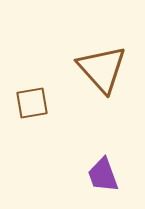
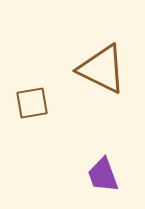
brown triangle: rotated 22 degrees counterclockwise
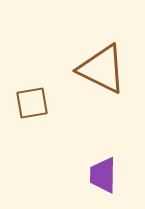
purple trapezoid: rotated 21 degrees clockwise
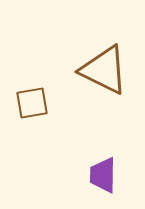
brown triangle: moved 2 px right, 1 px down
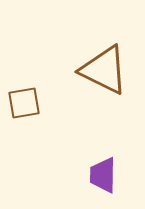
brown square: moved 8 px left
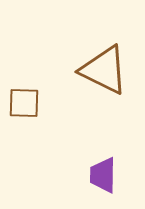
brown square: rotated 12 degrees clockwise
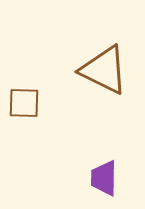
purple trapezoid: moved 1 px right, 3 px down
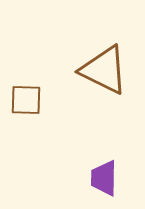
brown square: moved 2 px right, 3 px up
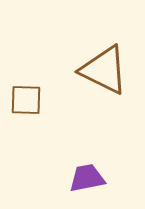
purple trapezoid: moved 17 px left; rotated 78 degrees clockwise
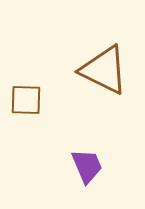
purple trapezoid: moved 12 px up; rotated 78 degrees clockwise
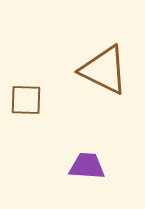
purple trapezoid: rotated 63 degrees counterclockwise
